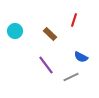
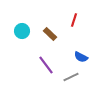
cyan circle: moved 7 px right
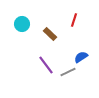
cyan circle: moved 7 px up
blue semicircle: rotated 120 degrees clockwise
gray line: moved 3 px left, 5 px up
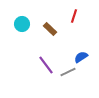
red line: moved 4 px up
brown rectangle: moved 5 px up
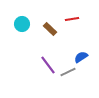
red line: moved 2 px left, 3 px down; rotated 64 degrees clockwise
purple line: moved 2 px right
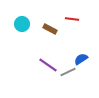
red line: rotated 16 degrees clockwise
brown rectangle: rotated 16 degrees counterclockwise
blue semicircle: moved 2 px down
purple line: rotated 18 degrees counterclockwise
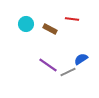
cyan circle: moved 4 px right
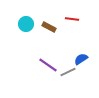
brown rectangle: moved 1 px left, 2 px up
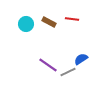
brown rectangle: moved 5 px up
